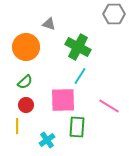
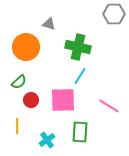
green cross: rotated 15 degrees counterclockwise
green semicircle: moved 6 px left
red circle: moved 5 px right, 5 px up
green rectangle: moved 3 px right, 5 px down
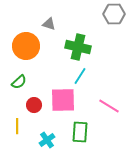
orange circle: moved 1 px up
red circle: moved 3 px right, 5 px down
